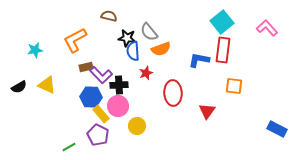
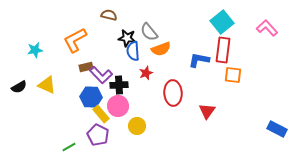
brown semicircle: moved 1 px up
orange square: moved 1 px left, 11 px up
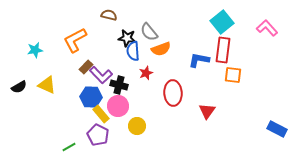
brown rectangle: rotated 32 degrees counterclockwise
black cross: rotated 18 degrees clockwise
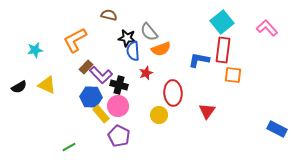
yellow circle: moved 22 px right, 11 px up
purple pentagon: moved 21 px right, 1 px down
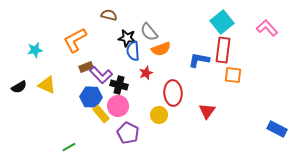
brown rectangle: rotated 24 degrees clockwise
purple pentagon: moved 9 px right, 3 px up
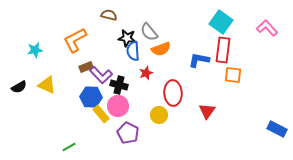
cyan square: moved 1 px left; rotated 15 degrees counterclockwise
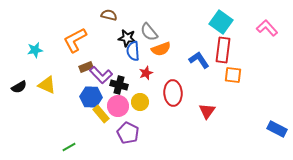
blue L-shape: rotated 45 degrees clockwise
yellow circle: moved 19 px left, 13 px up
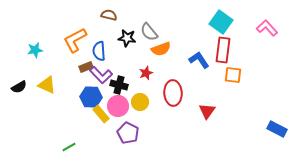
blue semicircle: moved 34 px left
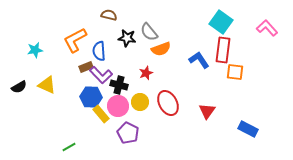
orange square: moved 2 px right, 3 px up
red ellipse: moved 5 px left, 10 px down; rotated 25 degrees counterclockwise
blue rectangle: moved 29 px left
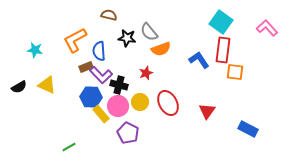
cyan star: rotated 21 degrees clockwise
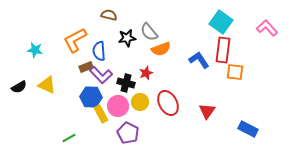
black star: rotated 18 degrees counterclockwise
black cross: moved 7 px right, 2 px up
yellow rectangle: rotated 12 degrees clockwise
green line: moved 9 px up
